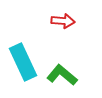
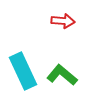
cyan rectangle: moved 9 px down
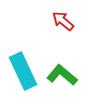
red arrow: rotated 145 degrees counterclockwise
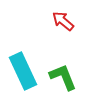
green L-shape: moved 1 px right, 2 px down; rotated 28 degrees clockwise
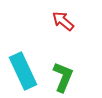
green L-shape: rotated 44 degrees clockwise
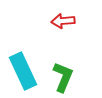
red arrow: rotated 45 degrees counterclockwise
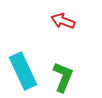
red arrow: rotated 25 degrees clockwise
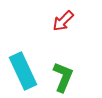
red arrow: rotated 65 degrees counterclockwise
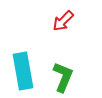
cyan rectangle: rotated 15 degrees clockwise
